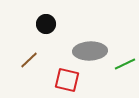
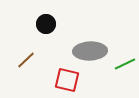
brown line: moved 3 px left
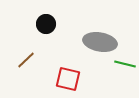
gray ellipse: moved 10 px right, 9 px up; rotated 12 degrees clockwise
green line: rotated 40 degrees clockwise
red square: moved 1 px right, 1 px up
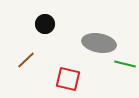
black circle: moved 1 px left
gray ellipse: moved 1 px left, 1 px down
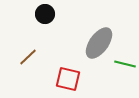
black circle: moved 10 px up
gray ellipse: rotated 64 degrees counterclockwise
brown line: moved 2 px right, 3 px up
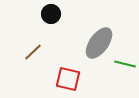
black circle: moved 6 px right
brown line: moved 5 px right, 5 px up
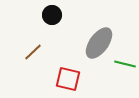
black circle: moved 1 px right, 1 px down
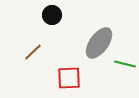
red square: moved 1 px right, 1 px up; rotated 15 degrees counterclockwise
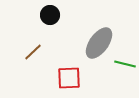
black circle: moved 2 px left
